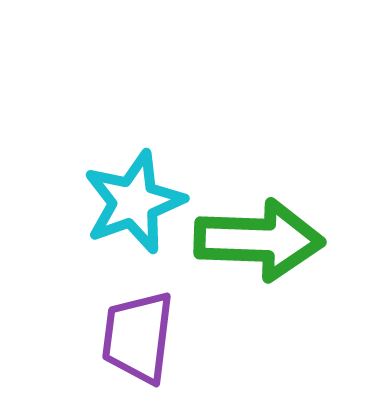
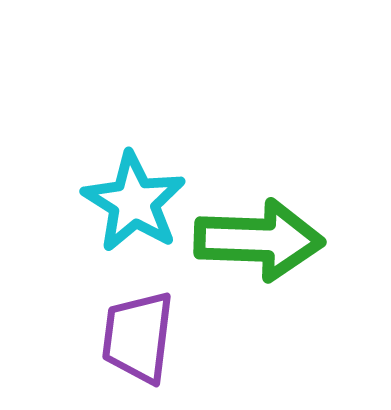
cyan star: rotated 20 degrees counterclockwise
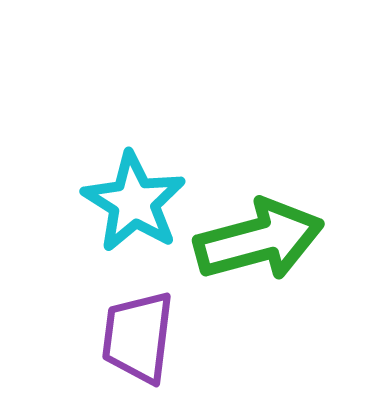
green arrow: rotated 17 degrees counterclockwise
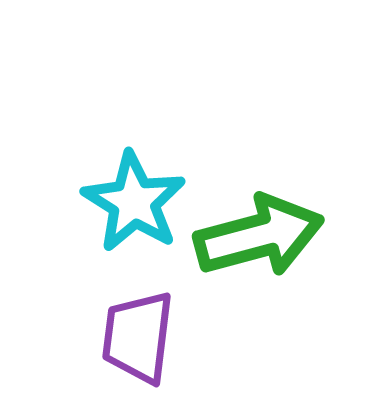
green arrow: moved 4 px up
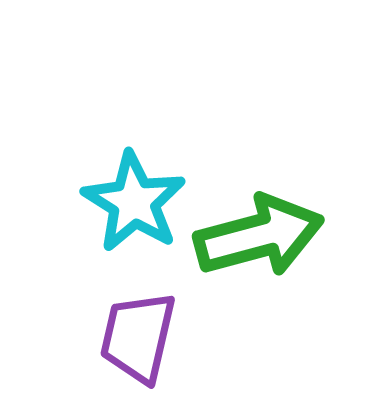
purple trapezoid: rotated 6 degrees clockwise
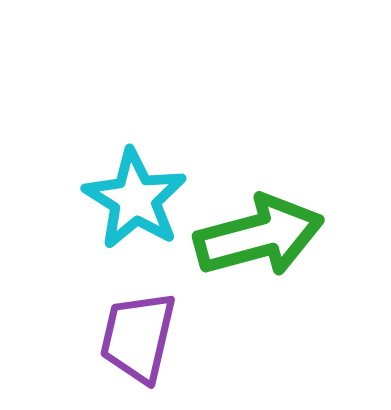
cyan star: moved 1 px right, 3 px up
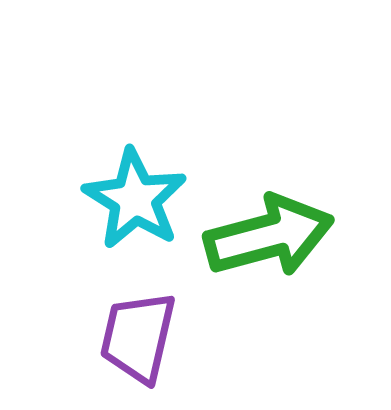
green arrow: moved 10 px right
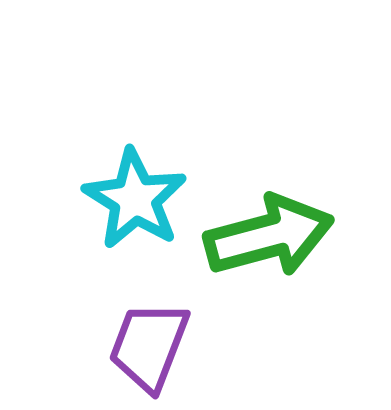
purple trapezoid: moved 11 px right, 9 px down; rotated 8 degrees clockwise
